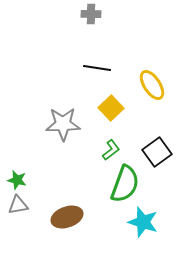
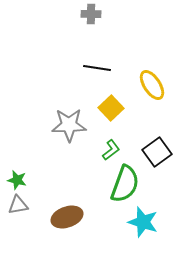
gray star: moved 6 px right, 1 px down
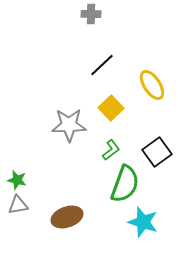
black line: moved 5 px right, 3 px up; rotated 52 degrees counterclockwise
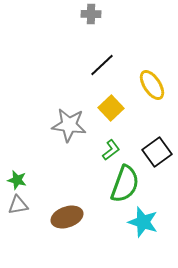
gray star: rotated 8 degrees clockwise
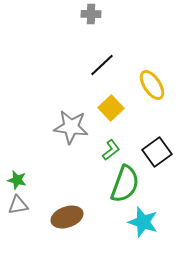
gray star: moved 2 px right, 2 px down
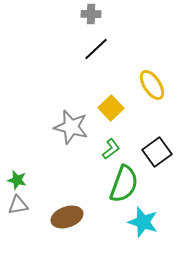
black line: moved 6 px left, 16 px up
gray star: rotated 8 degrees clockwise
green L-shape: moved 1 px up
green semicircle: moved 1 px left
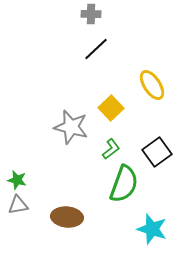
brown ellipse: rotated 24 degrees clockwise
cyan star: moved 9 px right, 7 px down
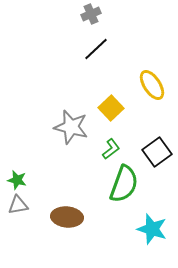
gray cross: rotated 24 degrees counterclockwise
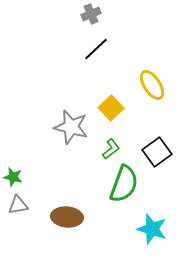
green star: moved 4 px left, 3 px up
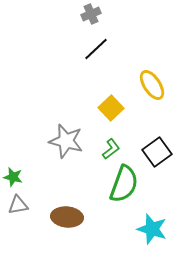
gray star: moved 5 px left, 14 px down
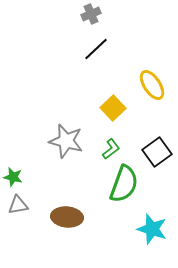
yellow square: moved 2 px right
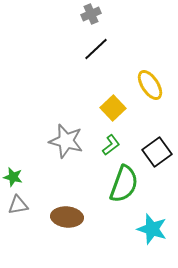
yellow ellipse: moved 2 px left
green L-shape: moved 4 px up
